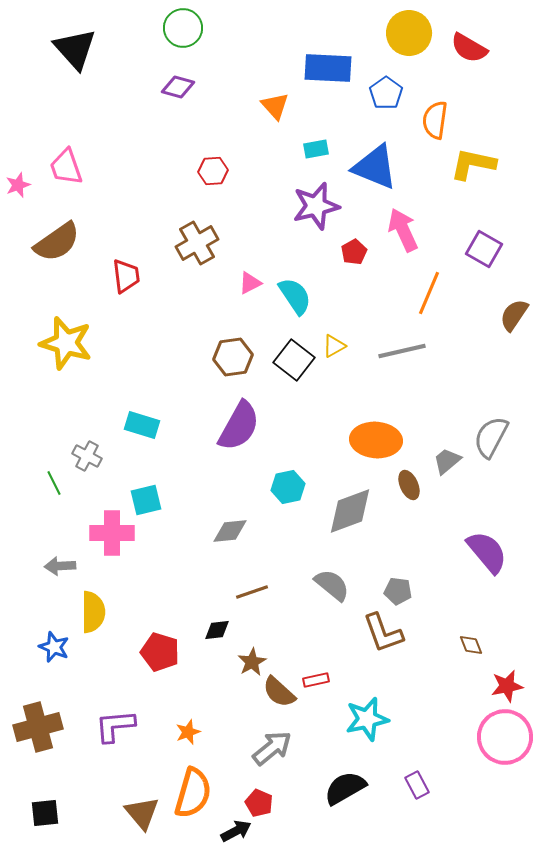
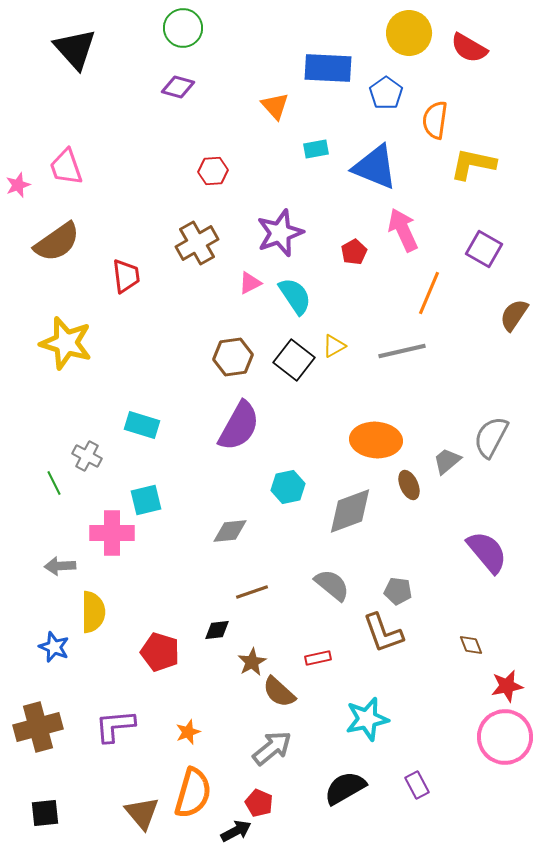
purple star at (316, 206): moved 36 px left, 27 px down; rotated 6 degrees counterclockwise
red rectangle at (316, 680): moved 2 px right, 22 px up
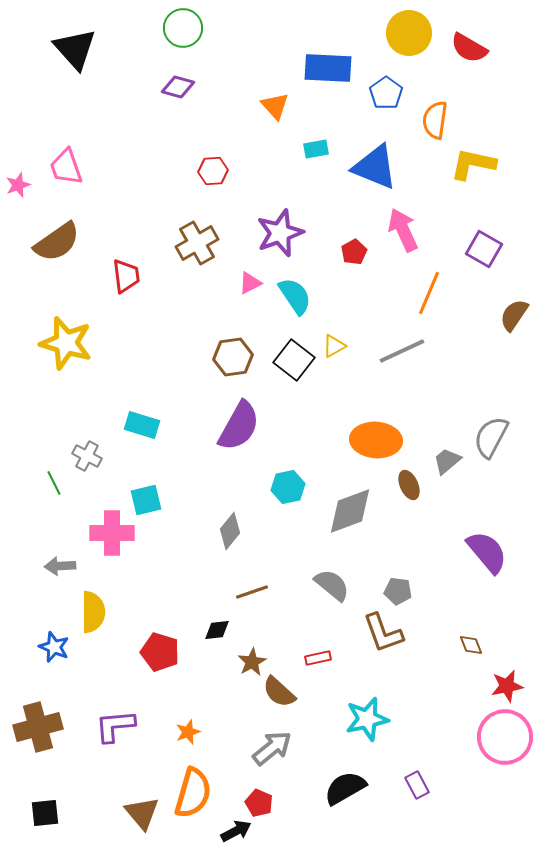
gray line at (402, 351): rotated 12 degrees counterclockwise
gray diamond at (230, 531): rotated 45 degrees counterclockwise
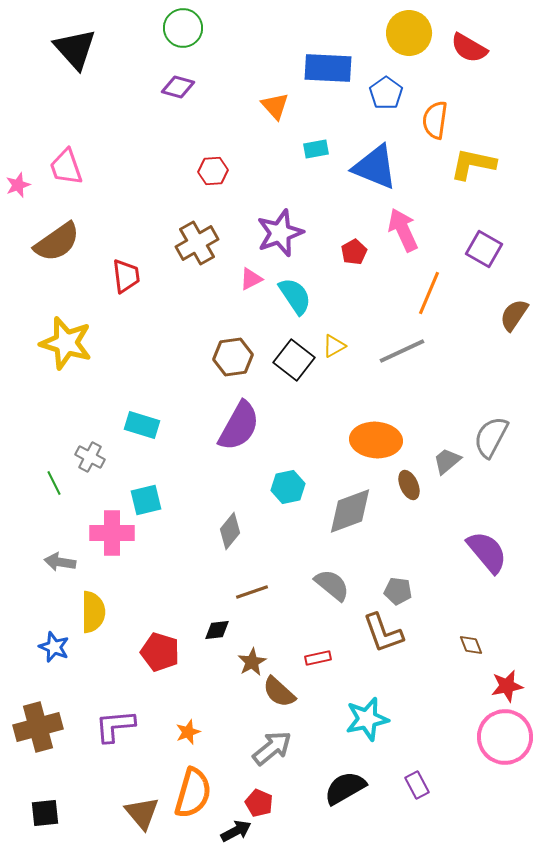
pink triangle at (250, 283): moved 1 px right, 4 px up
gray cross at (87, 456): moved 3 px right, 1 px down
gray arrow at (60, 566): moved 4 px up; rotated 12 degrees clockwise
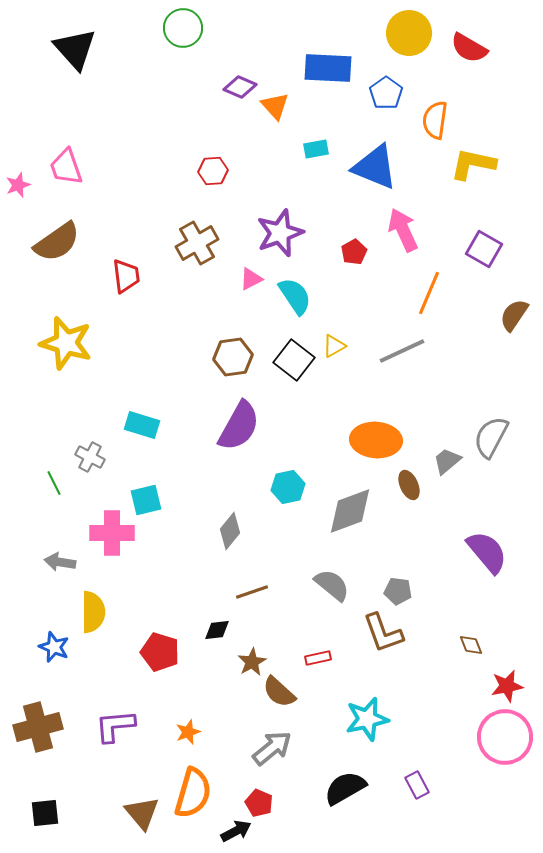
purple diamond at (178, 87): moved 62 px right; rotated 8 degrees clockwise
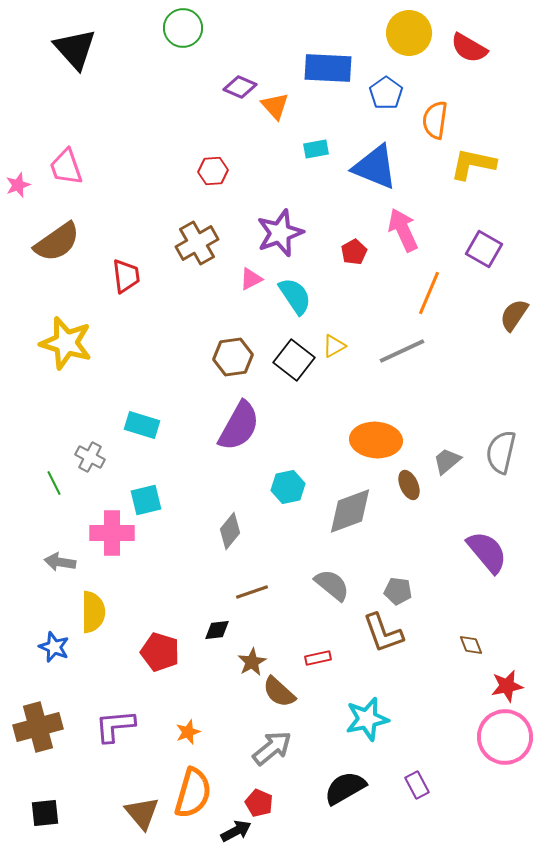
gray semicircle at (491, 437): moved 10 px right, 15 px down; rotated 15 degrees counterclockwise
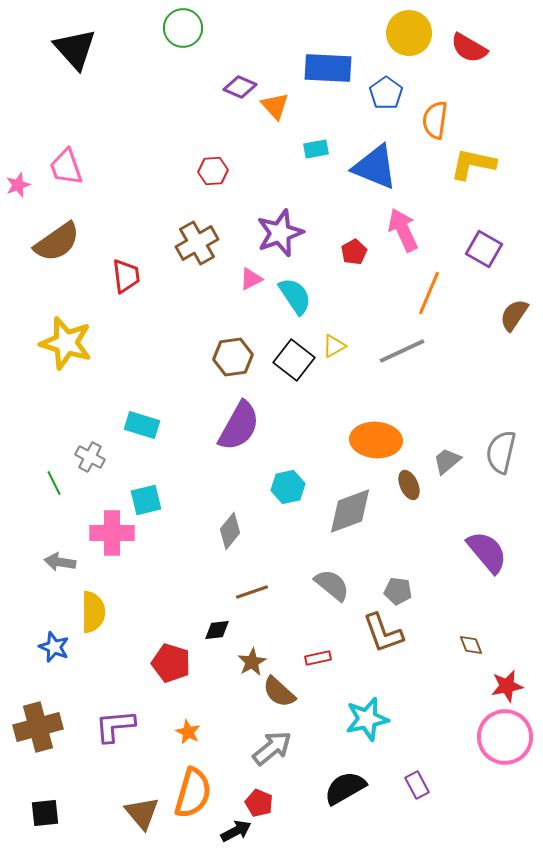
red pentagon at (160, 652): moved 11 px right, 11 px down
orange star at (188, 732): rotated 25 degrees counterclockwise
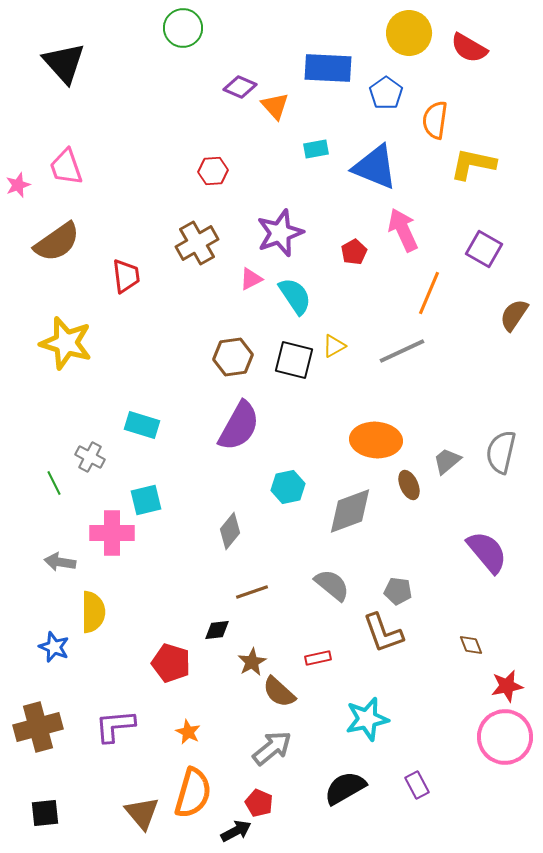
black triangle at (75, 49): moved 11 px left, 14 px down
black square at (294, 360): rotated 24 degrees counterclockwise
